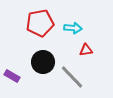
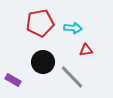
purple rectangle: moved 1 px right, 4 px down
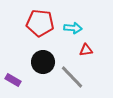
red pentagon: rotated 16 degrees clockwise
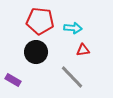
red pentagon: moved 2 px up
red triangle: moved 3 px left
black circle: moved 7 px left, 10 px up
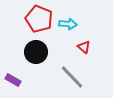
red pentagon: moved 1 px left, 2 px up; rotated 16 degrees clockwise
cyan arrow: moved 5 px left, 4 px up
red triangle: moved 1 px right, 3 px up; rotated 48 degrees clockwise
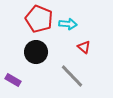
gray line: moved 1 px up
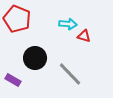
red pentagon: moved 22 px left
red triangle: moved 11 px up; rotated 24 degrees counterclockwise
black circle: moved 1 px left, 6 px down
gray line: moved 2 px left, 2 px up
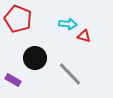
red pentagon: moved 1 px right
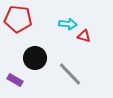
red pentagon: rotated 16 degrees counterclockwise
purple rectangle: moved 2 px right
